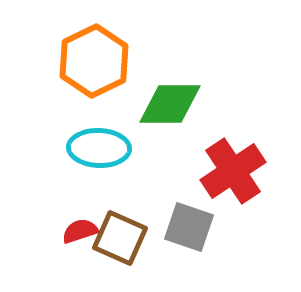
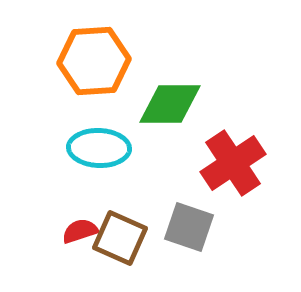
orange hexagon: rotated 22 degrees clockwise
red cross: moved 8 px up
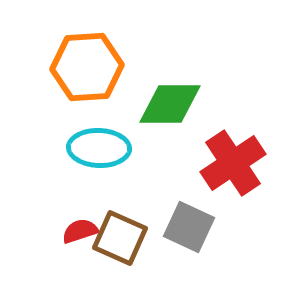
orange hexagon: moved 7 px left, 6 px down
gray square: rotated 6 degrees clockwise
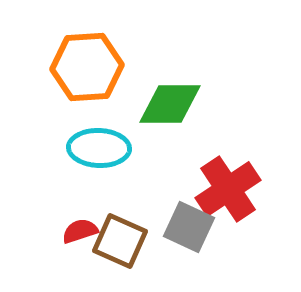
red cross: moved 5 px left, 26 px down
brown square: moved 3 px down
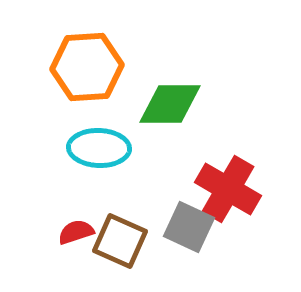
red cross: rotated 26 degrees counterclockwise
red semicircle: moved 4 px left, 1 px down
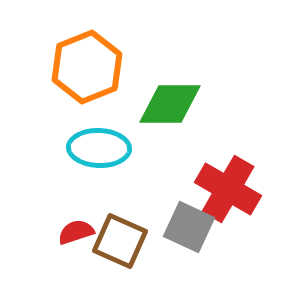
orange hexagon: rotated 18 degrees counterclockwise
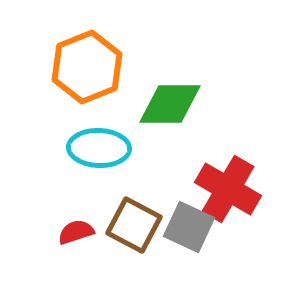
brown square: moved 14 px right, 16 px up; rotated 4 degrees clockwise
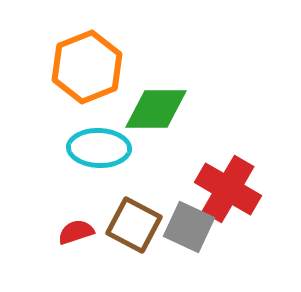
green diamond: moved 14 px left, 5 px down
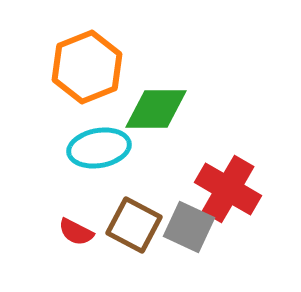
cyan ellipse: rotated 12 degrees counterclockwise
red semicircle: rotated 135 degrees counterclockwise
